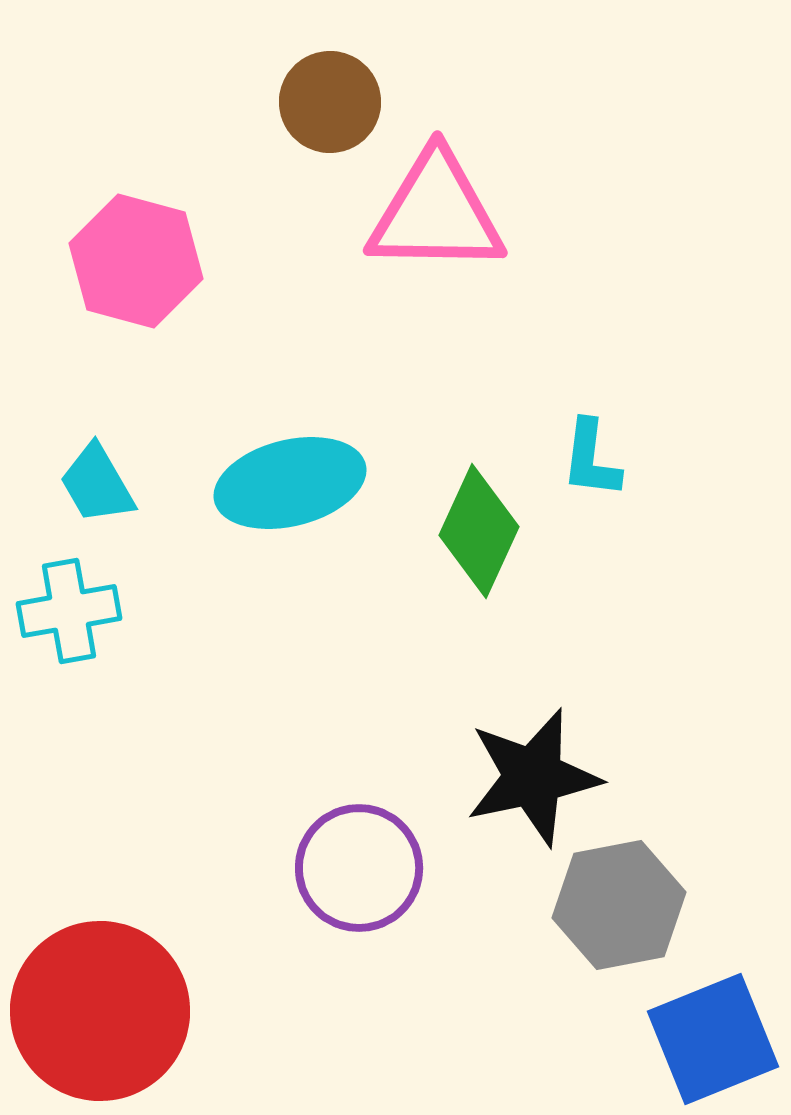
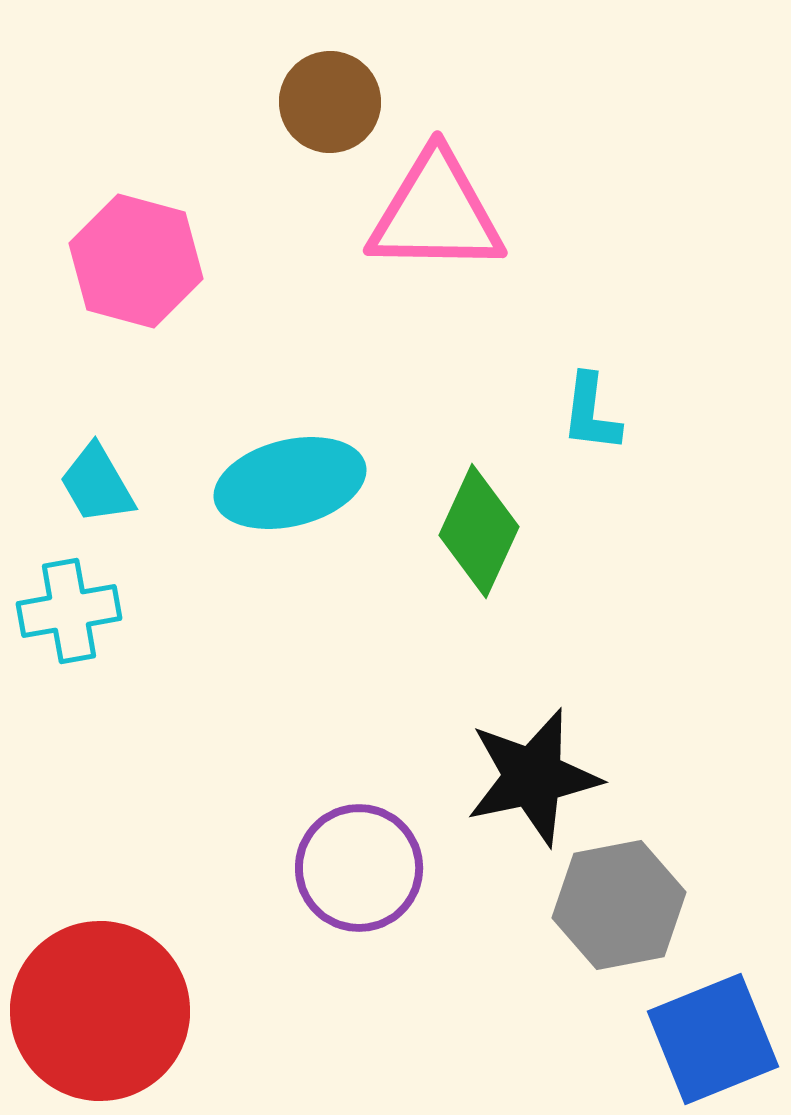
cyan L-shape: moved 46 px up
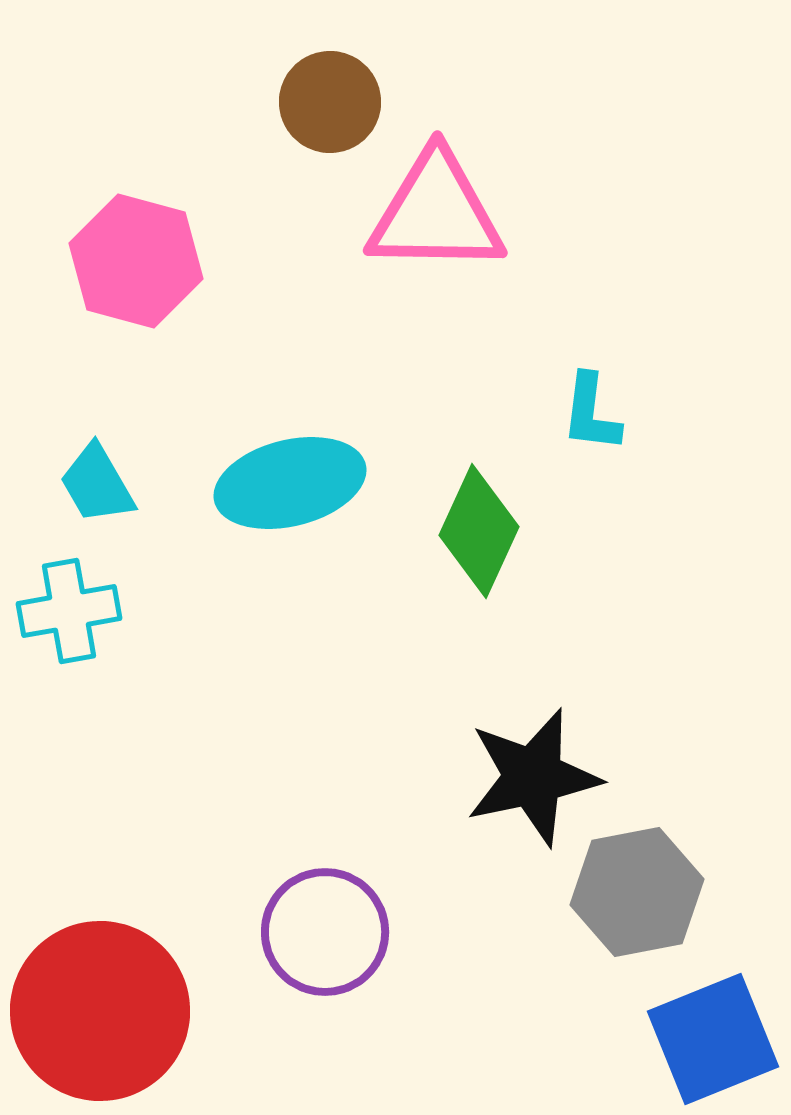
purple circle: moved 34 px left, 64 px down
gray hexagon: moved 18 px right, 13 px up
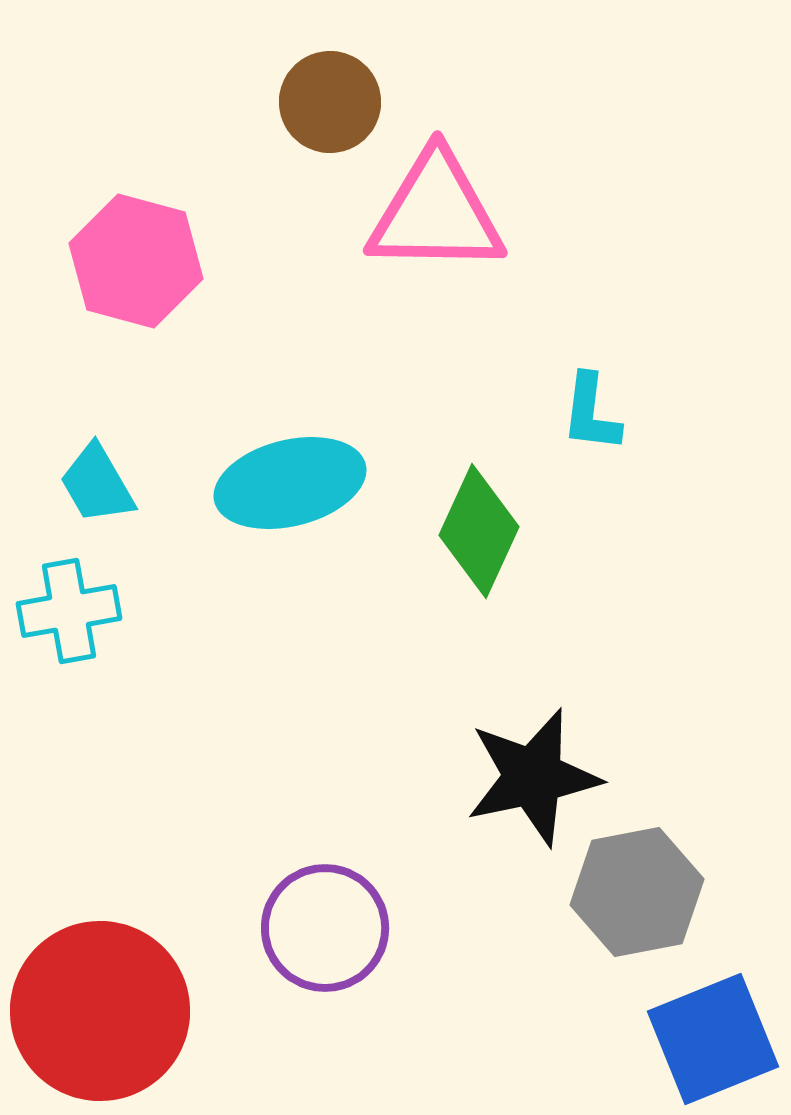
purple circle: moved 4 px up
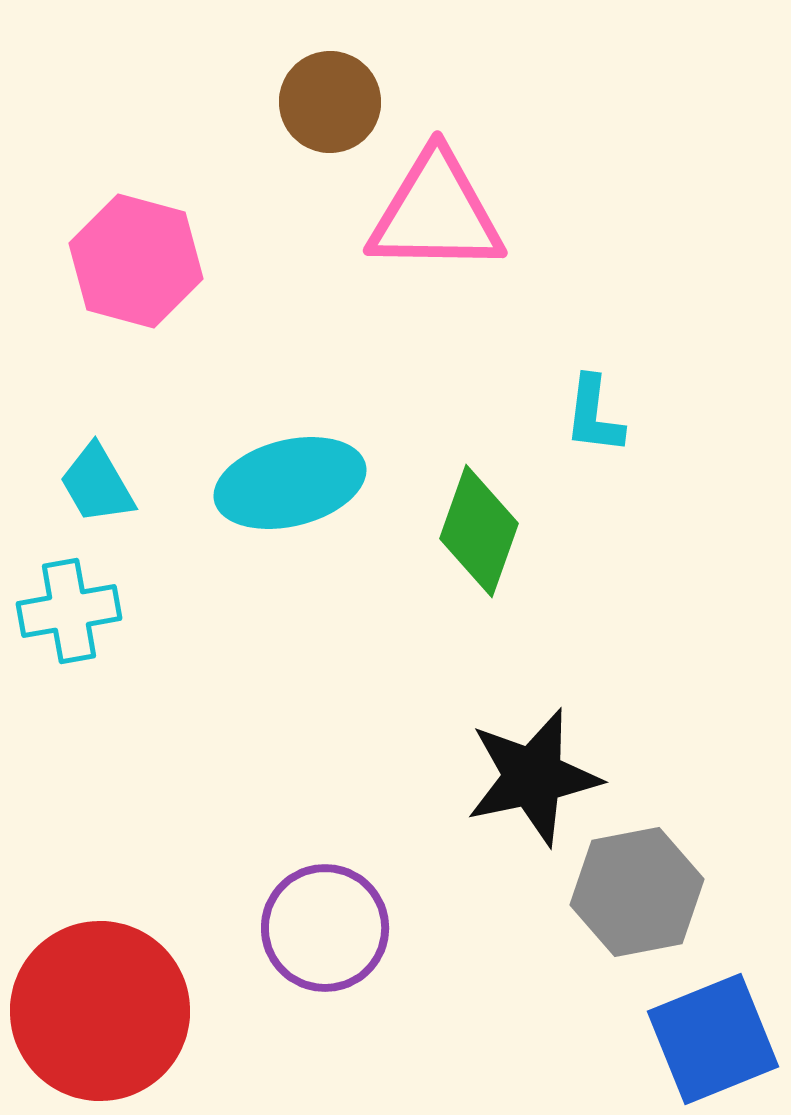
cyan L-shape: moved 3 px right, 2 px down
green diamond: rotated 5 degrees counterclockwise
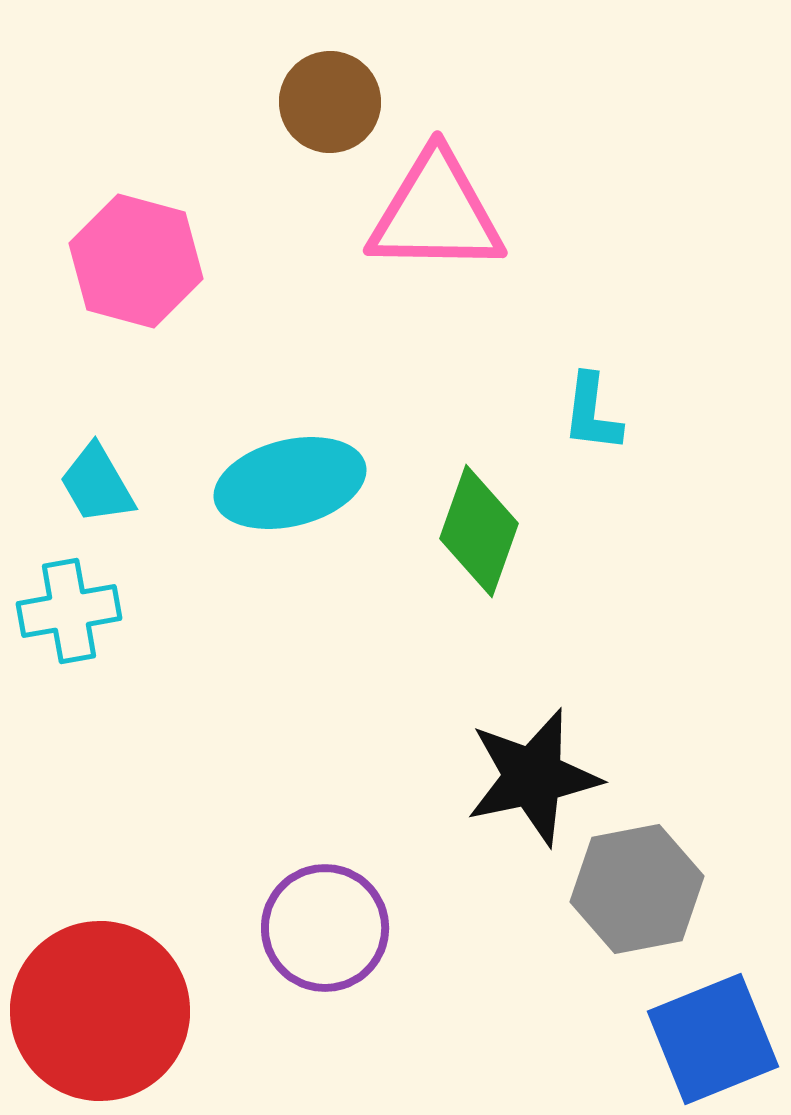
cyan L-shape: moved 2 px left, 2 px up
gray hexagon: moved 3 px up
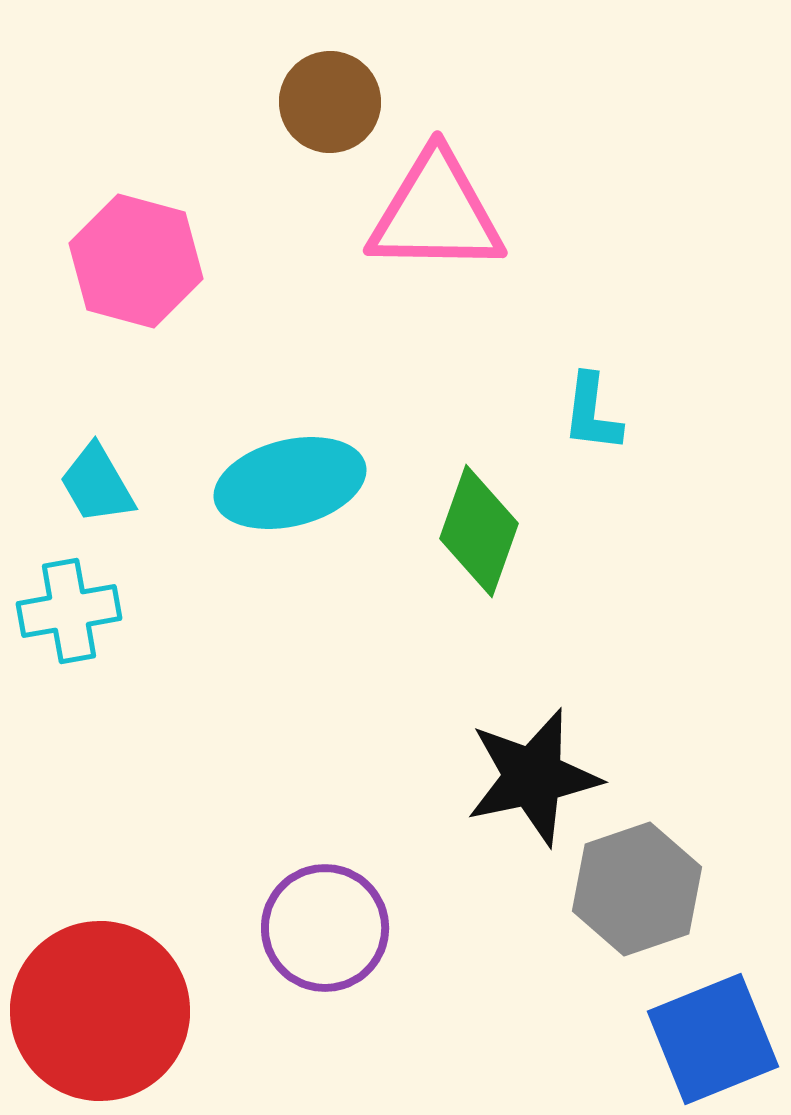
gray hexagon: rotated 8 degrees counterclockwise
